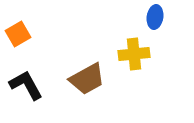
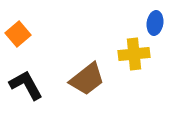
blue ellipse: moved 6 px down
orange square: rotated 10 degrees counterclockwise
brown trapezoid: rotated 9 degrees counterclockwise
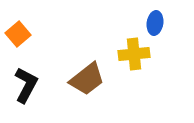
black L-shape: rotated 57 degrees clockwise
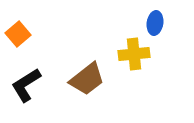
black L-shape: rotated 150 degrees counterclockwise
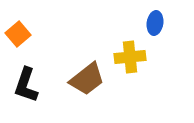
yellow cross: moved 4 px left, 3 px down
black L-shape: rotated 39 degrees counterclockwise
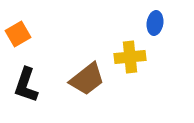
orange square: rotated 10 degrees clockwise
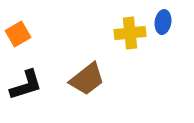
blue ellipse: moved 8 px right, 1 px up
yellow cross: moved 24 px up
black L-shape: rotated 126 degrees counterclockwise
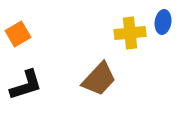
brown trapezoid: moved 12 px right; rotated 9 degrees counterclockwise
